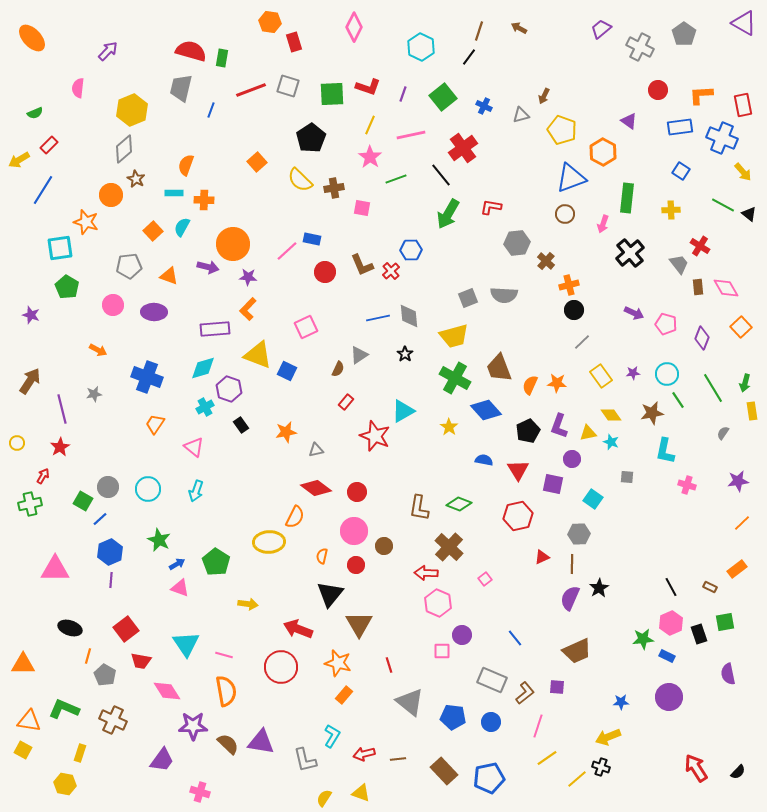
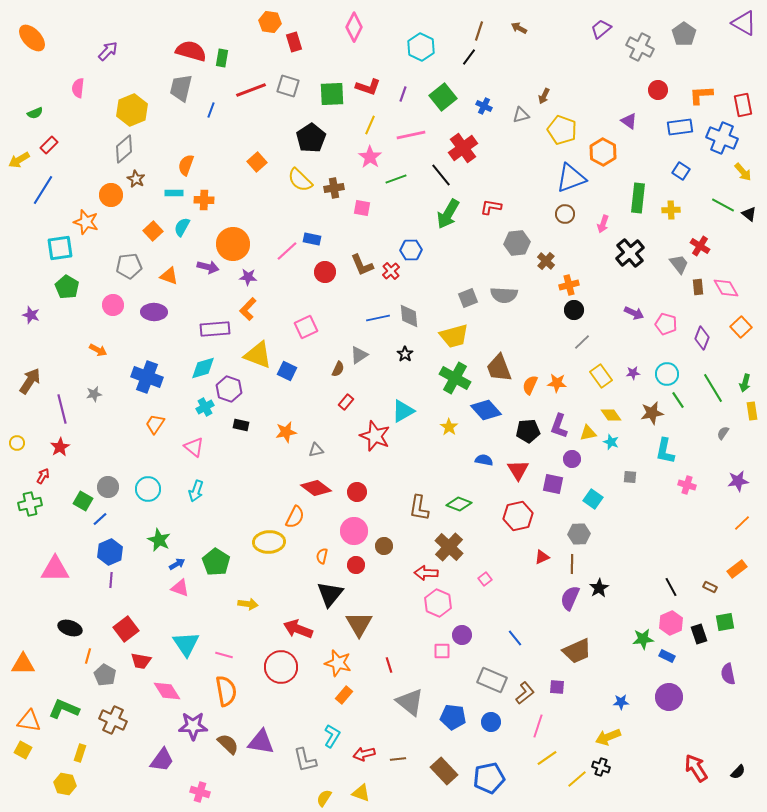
green rectangle at (627, 198): moved 11 px right
black rectangle at (241, 425): rotated 42 degrees counterclockwise
black pentagon at (528, 431): rotated 20 degrees clockwise
gray square at (627, 477): moved 3 px right
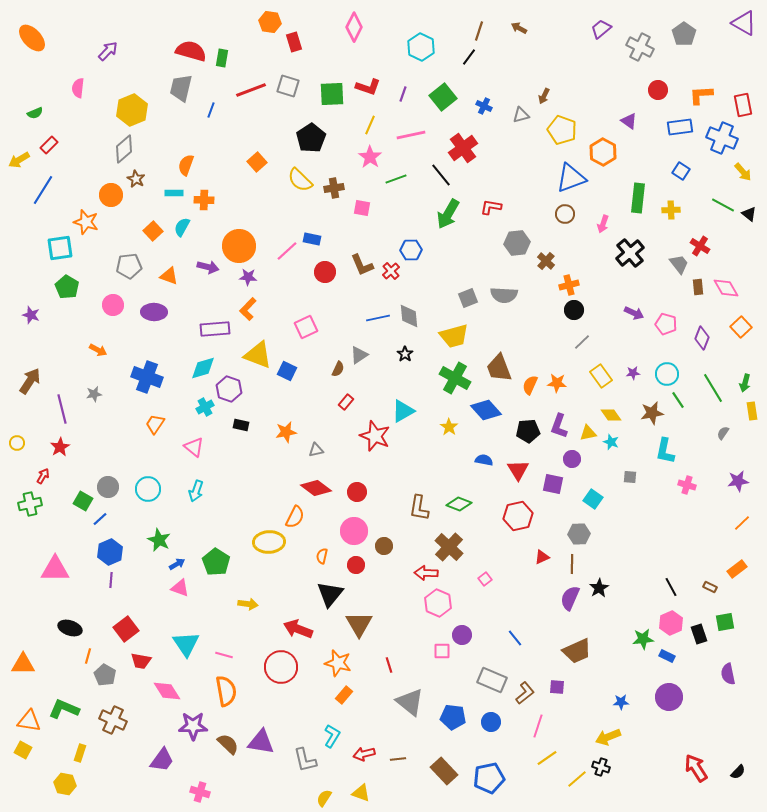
orange circle at (233, 244): moved 6 px right, 2 px down
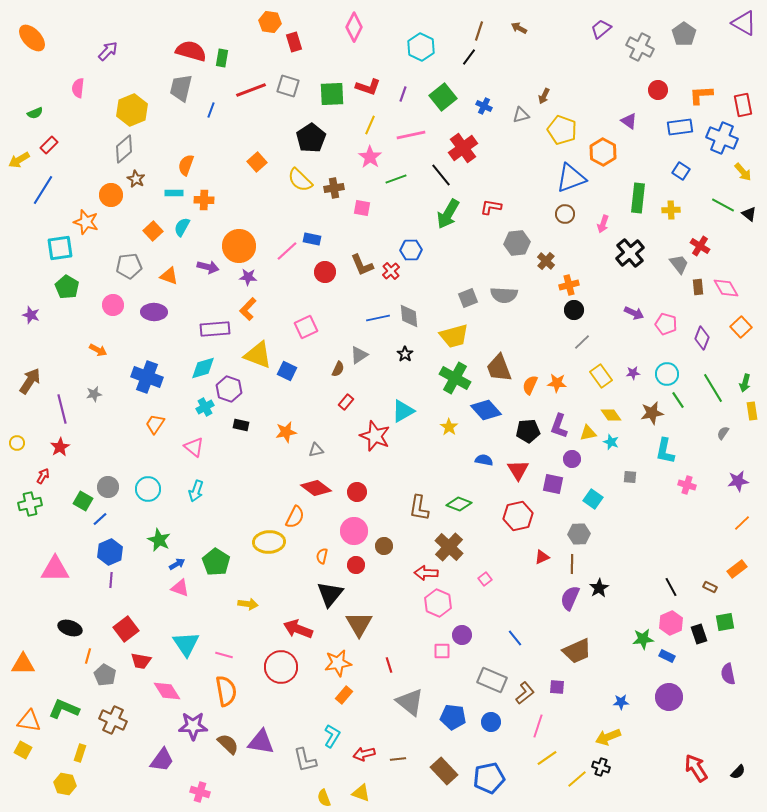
orange star at (338, 663): rotated 24 degrees counterclockwise
yellow semicircle at (324, 798): rotated 54 degrees counterclockwise
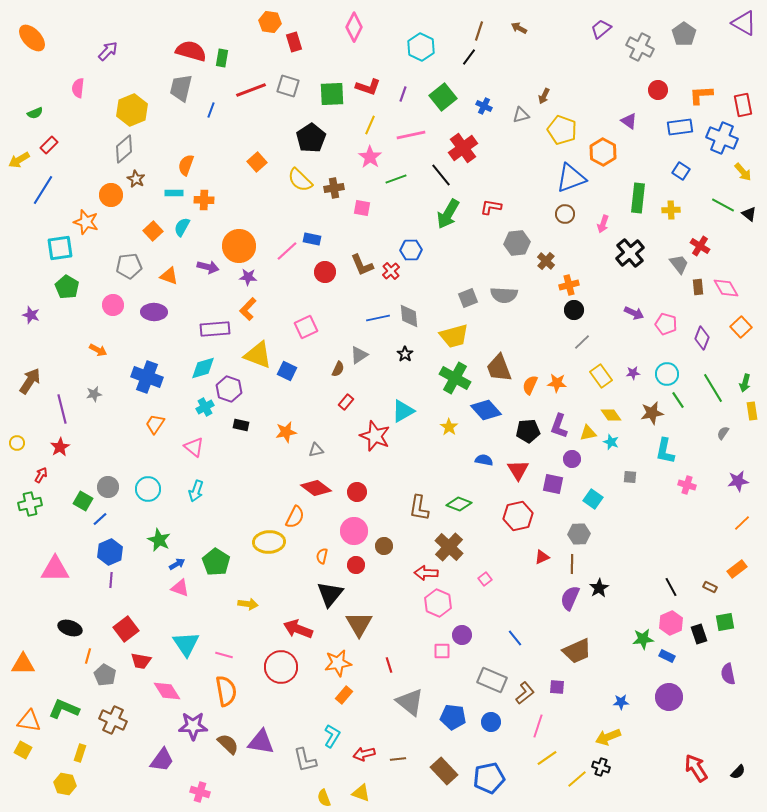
red arrow at (43, 476): moved 2 px left, 1 px up
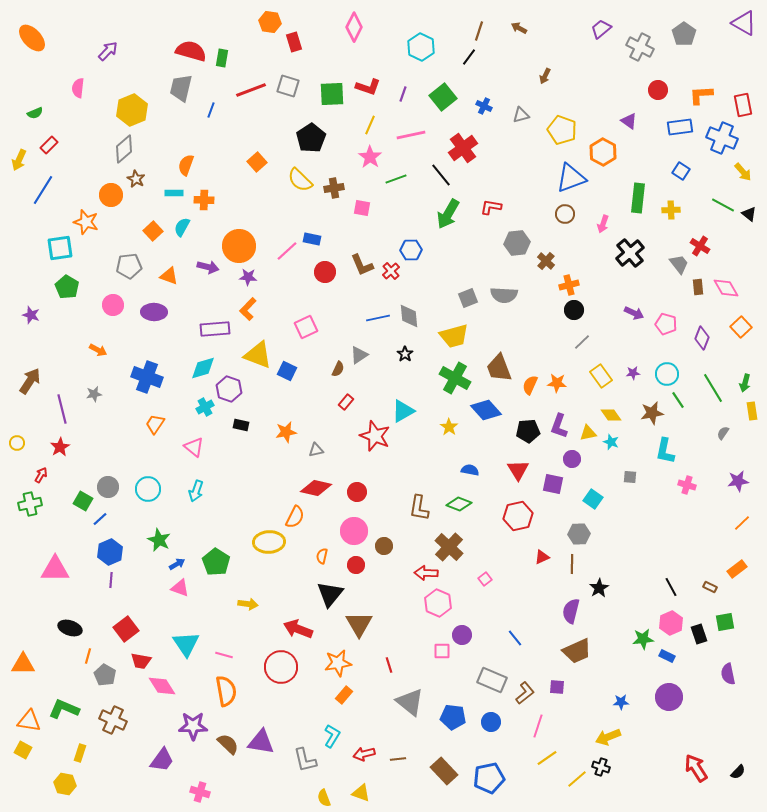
brown arrow at (544, 96): moved 1 px right, 20 px up
yellow arrow at (19, 160): rotated 35 degrees counterclockwise
blue semicircle at (484, 460): moved 14 px left, 10 px down
red diamond at (316, 488): rotated 24 degrees counterclockwise
purple semicircle at (570, 598): moved 1 px right, 13 px down; rotated 10 degrees counterclockwise
pink diamond at (167, 691): moved 5 px left, 5 px up
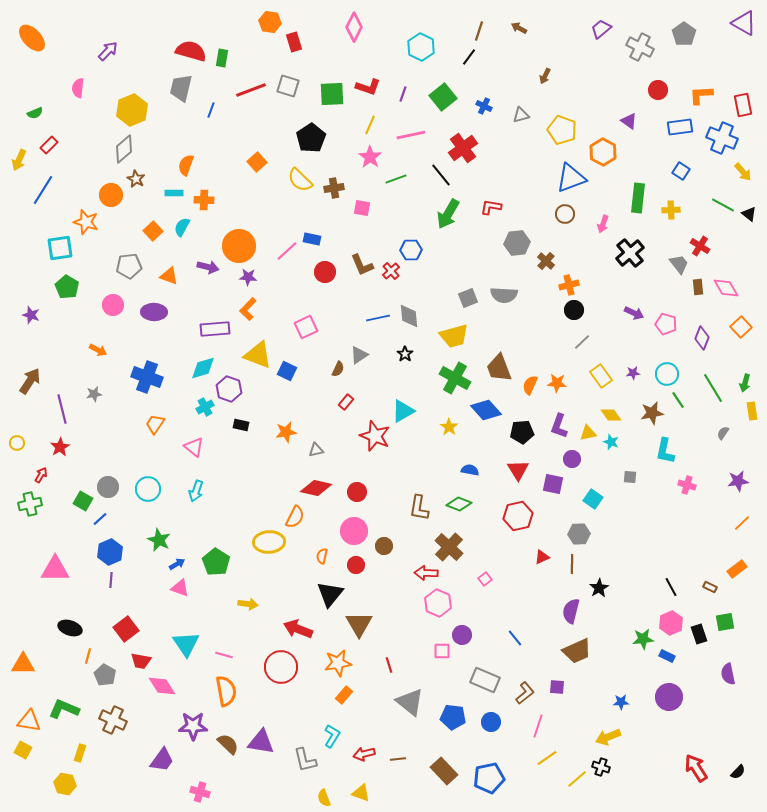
black pentagon at (528, 431): moved 6 px left, 1 px down
gray rectangle at (492, 680): moved 7 px left
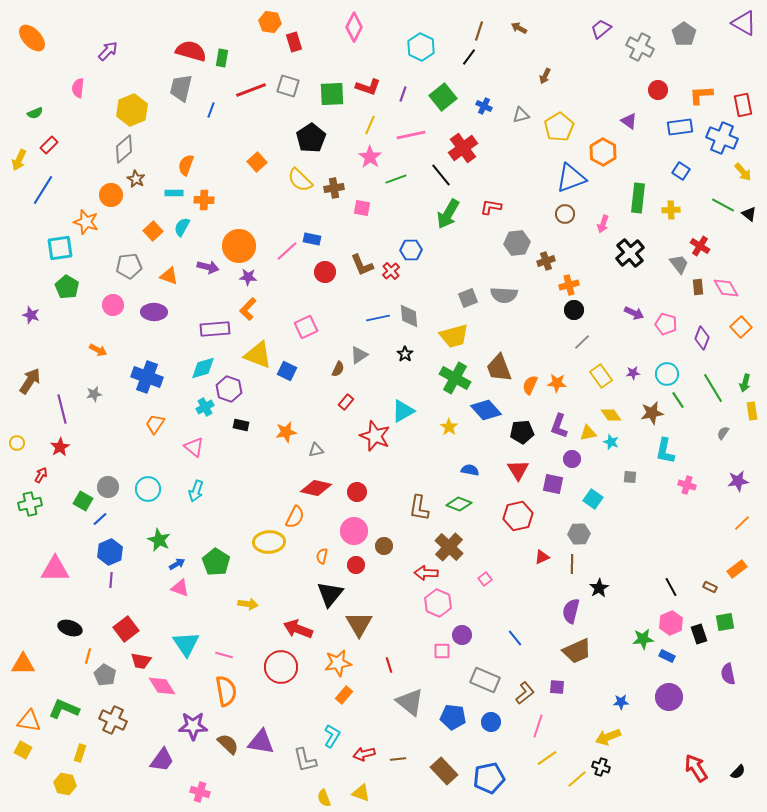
yellow pentagon at (562, 130): moved 3 px left, 3 px up; rotated 20 degrees clockwise
brown cross at (546, 261): rotated 30 degrees clockwise
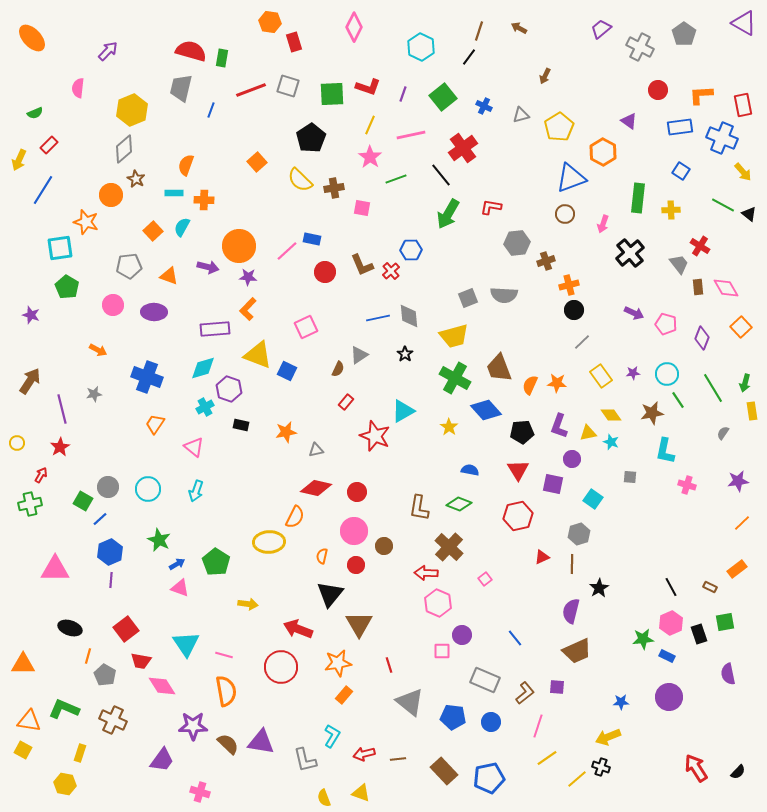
gray hexagon at (579, 534): rotated 15 degrees counterclockwise
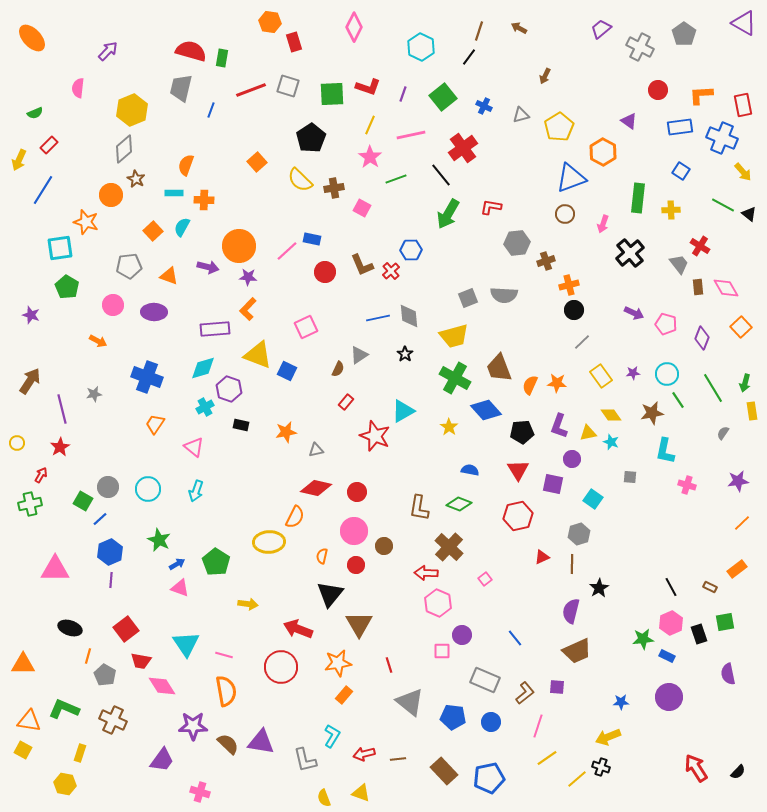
pink square at (362, 208): rotated 18 degrees clockwise
orange arrow at (98, 350): moved 9 px up
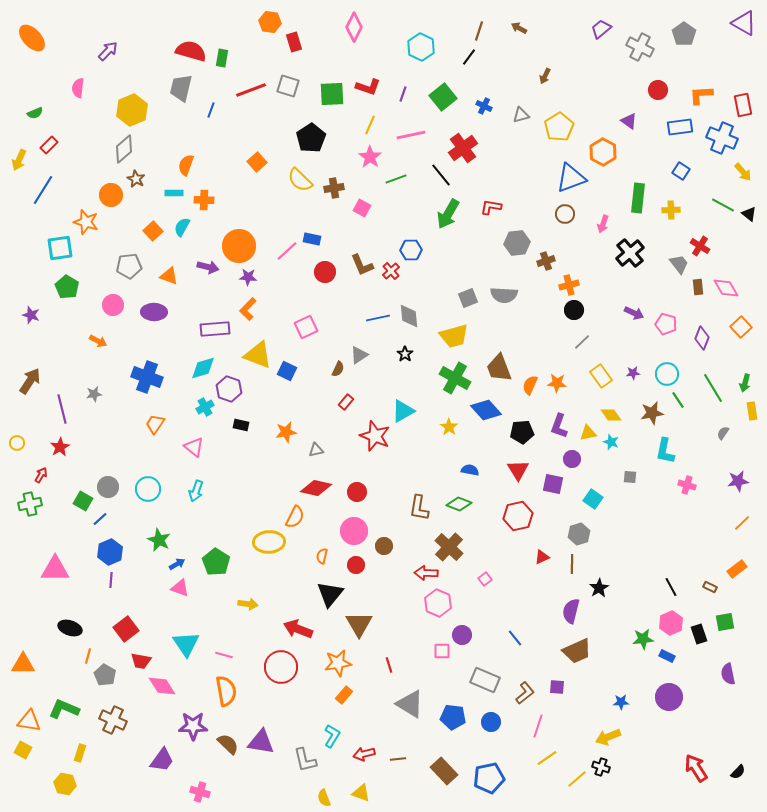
gray triangle at (410, 702): moved 2 px down; rotated 8 degrees counterclockwise
